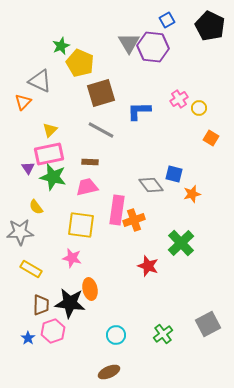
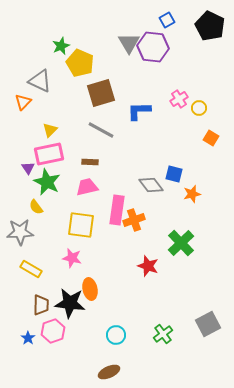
green star at (53, 177): moved 6 px left, 5 px down; rotated 12 degrees clockwise
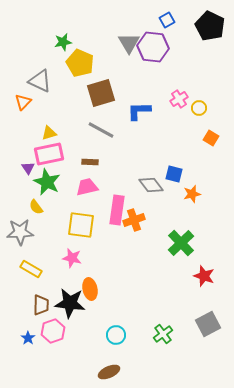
green star at (61, 46): moved 2 px right, 4 px up; rotated 12 degrees clockwise
yellow triangle at (50, 130): moved 1 px left, 3 px down; rotated 28 degrees clockwise
red star at (148, 266): moved 56 px right, 10 px down
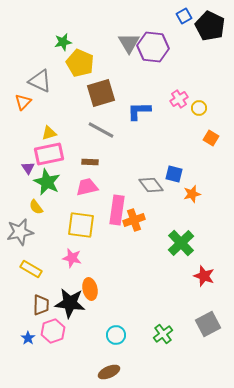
blue square at (167, 20): moved 17 px right, 4 px up
gray star at (20, 232): rotated 8 degrees counterclockwise
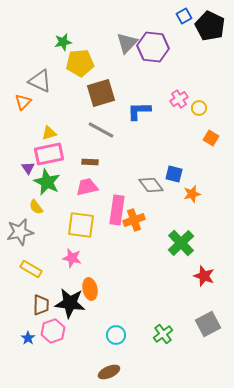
gray triangle at (129, 43): moved 2 px left; rotated 15 degrees clockwise
yellow pentagon at (80, 63): rotated 28 degrees counterclockwise
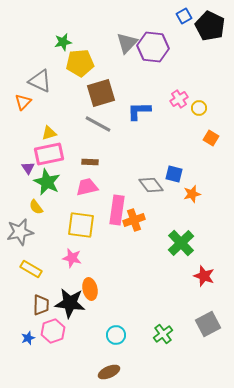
gray line at (101, 130): moved 3 px left, 6 px up
blue star at (28, 338): rotated 16 degrees clockwise
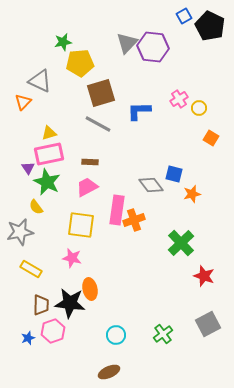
pink trapezoid at (87, 187): rotated 15 degrees counterclockwise
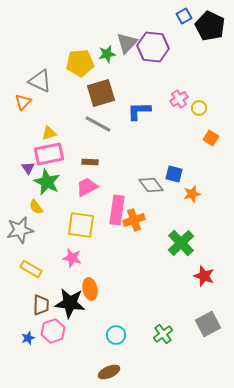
green star at (63, 42): moved 44 px right, 12 px down
gray star at (20, 232): moved 2 px up
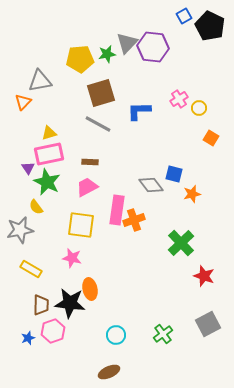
yellow pentagon at (80, 63): moved 4 px up
gray triangle at (40, 81): rotated 35 degrees counterclockwise
